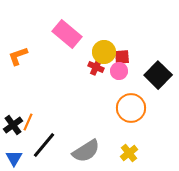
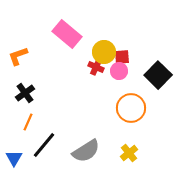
black cross: moved 12 px right, 32 px up
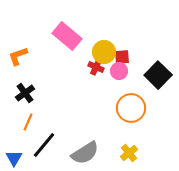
pink rectangle: moved 2 px down
gray semicircle: moved 1 px left, 2 px down
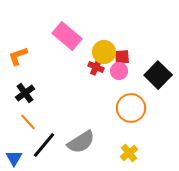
orange line: rotated 66 degrees counterclockwise
gray semicircle: moved 4 px left, 11 px up
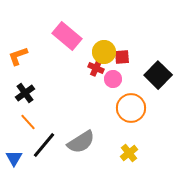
red cross: moved 1 px down
pink circle: moved 6 px left, 8 px down
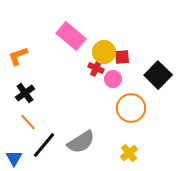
pink rectangle: moved 4 px right
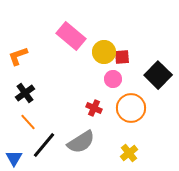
red cross: moved 2 px left, 40 px down
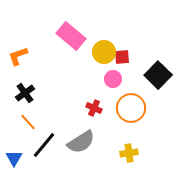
yellow cross: rotated 30 degrees clockwise
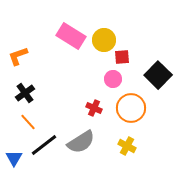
pink rectangle: rotated 8 degrees counterclockwise
yellow circle: moved 12 px up
black line: rotated 12 degrees clockwise
yellow cross: moved 2 px left, 7 px up; rotated 36 degrees clockwise
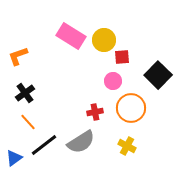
pink circle: moved 2 px down
red cross: moved 1 px right, 4 px down; rotated 35 degrees counterclockwise
blue triangle: rotated 24 degrees clockwise
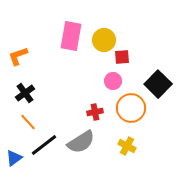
pink rectangle: rotated 68 degrees clockwise
black square: moved 9 px down
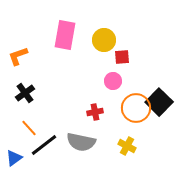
pink rectangle: moved 6 px left, 1 px up
black square: moved 1 px right, 18 px down
orange circle: moved 5 px right
orange line: moved 1 px right, 6 px down
gray semicircle: rotated 44 degrees clockwise
